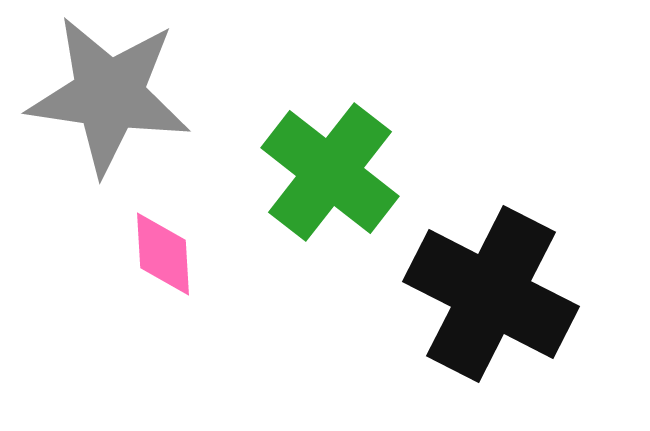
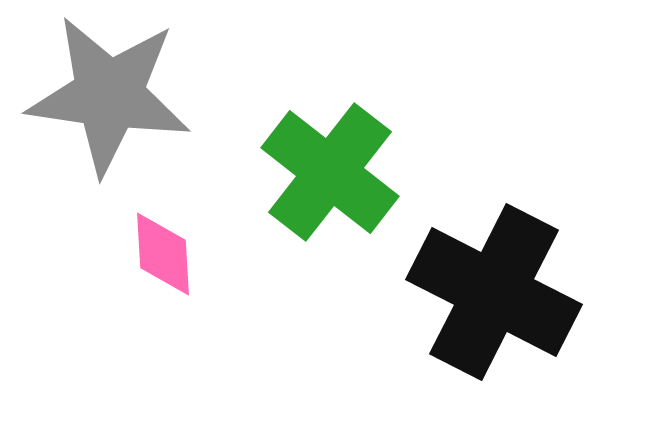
black cross: moved 3 px right, 2 px up
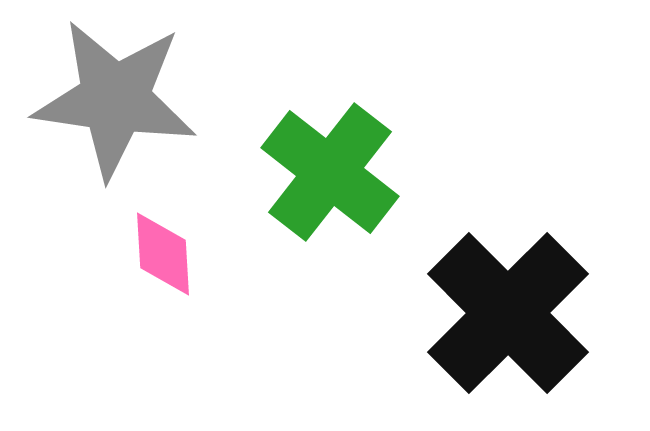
gray star: moved 6 px right, 4 px down
black cross: moved 14 px right, 21 px down; rotated 18 degrees clockwise
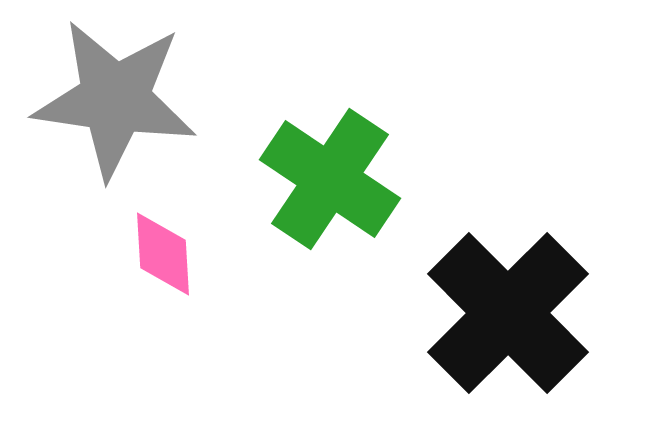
green cross: moved 7 px down; rotated 4 degrees counterclockwise
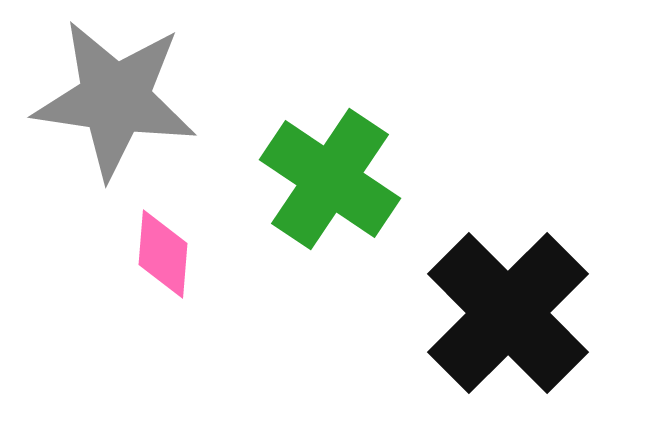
pink diamond: rotated 8 degrees clockwise
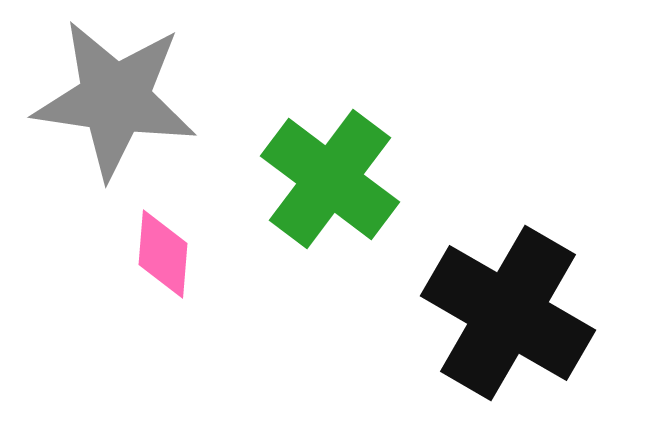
green cross: rotated 3 degrees clockwise
black cross: rotated 15 degrees counterclockwise
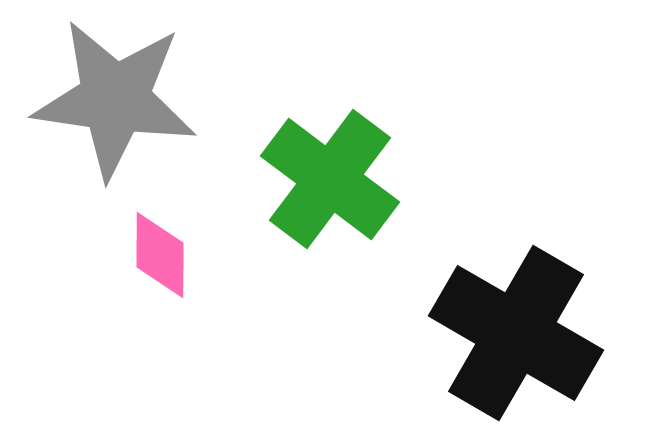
pink diamond: moved 3 px left, 1 px down; rotated 4 degrees counterclockwise
black cross: moved 8 px right, 20 px down
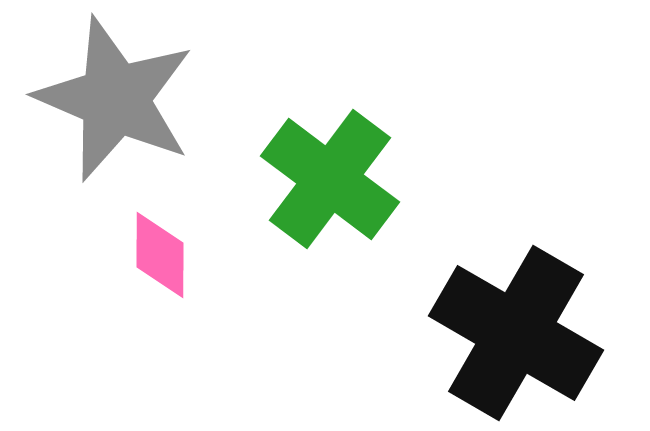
gray star: rotated 15 degrees clockwise
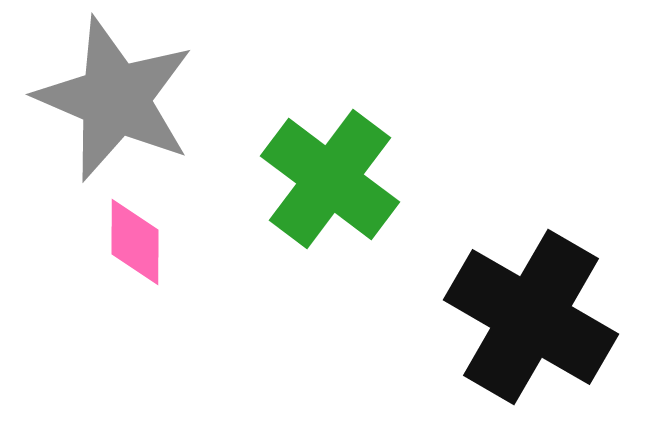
pink diamond: moved 25 px left, 13 px up
black cross: moved 15 px right, 16 px up
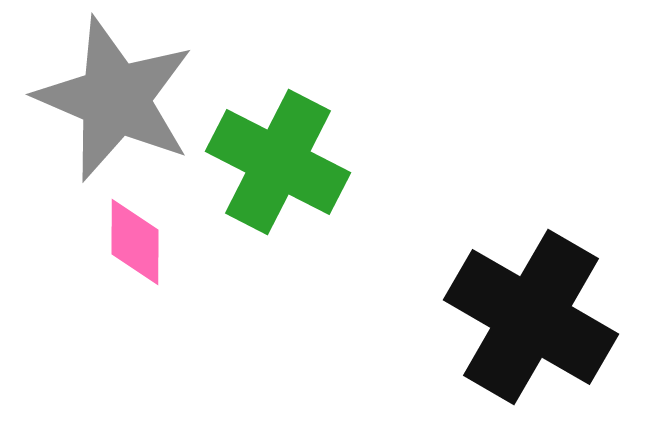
green cross: moved 52 px left, 17 px up; rotated 10 degrees counterclockwise
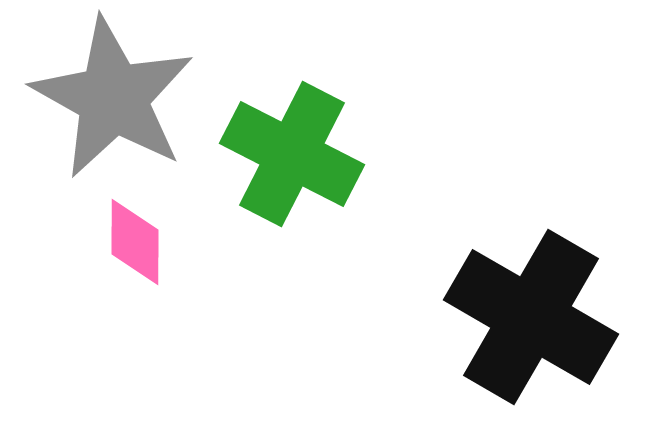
gray star: moved 2 px left, 1 px up; rotated 6 degrees clockwise
green cross: moved 14 px right, 8 px up
